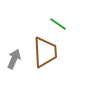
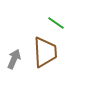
green line: moved 2 px left, 1 px up
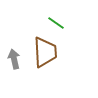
gray arrow: rotated 36 degrees counterclockwise
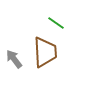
gray arrow: rotated 24 degrees counterclockwise
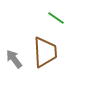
green line: moved 5 px up
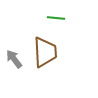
green line: rotated 30 degrees counterclockwise
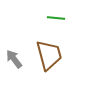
brown trapezoid: moved 4 px right, 3 px down; rotated 12 degrees counterclockwise
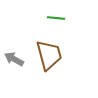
gray arrow: rotated 24 degrees counterclockwise
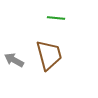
gray arrow: moved 1 px down
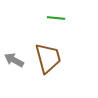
brown trapezoid: moved 1 px left, 3 px down
